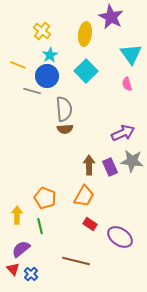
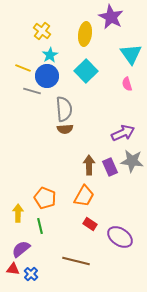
yellow line: moved 5 px right, 3 px down
yellow arrow: moved 1 px right, 2 px up
red triangle: rotated 40 degrees counterclockwise
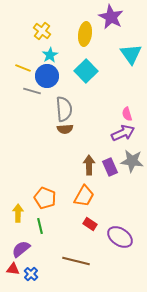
pink semicircle: moved 30 px down
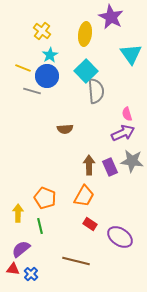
gray semicircle: moved 32 px right, 18 px up
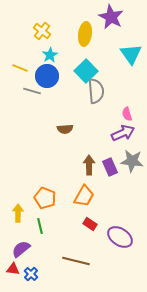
yellow line: moved 3 px left
